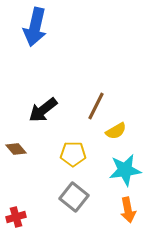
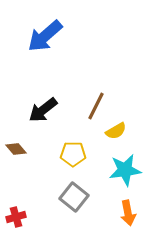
blue arrow: moved 10 px right, 9 px down; rotated 36 degrees clockwise
orange arrow: moved 3 px down
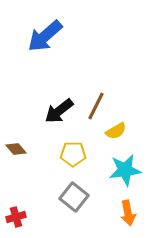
black arrow: moved 16 px right, 1 px down
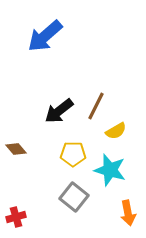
cyan star: moved 15 px left; rotated 24 degrees clockwise
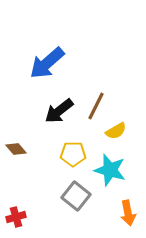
blue arrow: moved 2 px right, 27 px down
gray square: moved 2 px right, 1 px up
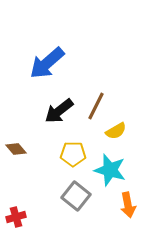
orange arrow: moved 8 px up
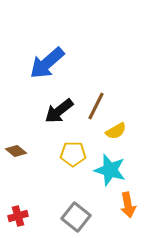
brown diamond: moved 2 px down; rotated 10 degrees counterclockwise
gray square: moved 21 px down
red cross: moved 2 px right, 1 px up
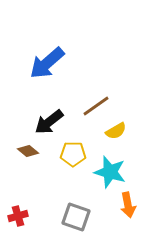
brown line: rotated 28 degrees clockwise
black arrow: moved 10 px left, 11 px down
brown diamond: moved 12 px right
cyan star: moved 2 px down
gray square: rotated 20 degrees counterclockwise
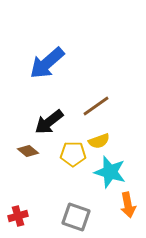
yellow semicircle: moved 17 px left, 10 px down; rotated 10 degrees clockwise
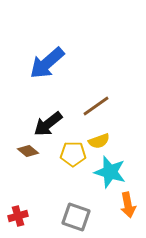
black arrow: moved 1 px left, 2 px down
